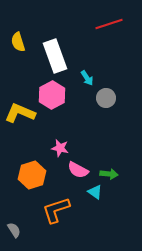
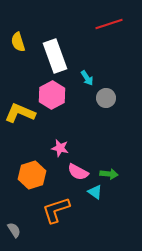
pink semicircle: moved 2 px down
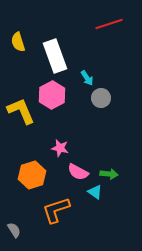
gray circle: moved 5 px left
yellow L-shape: moved 1 px right, 2 px up; rotated 44 degrees clockwise
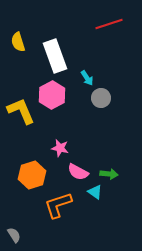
orange L-shape: moved 2 px right, 5 px up
gray semicircle: moved 5 px down
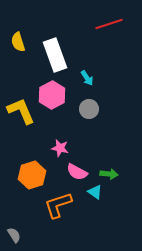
white rectangle: moved 1 px up
gray circle: moved 12 px left, 11 px down
pink semicircle: moved 1 px left
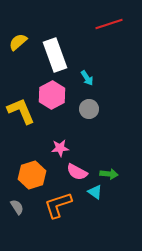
yellow semicircle: rotated 66 degrees clockwise
pink star: rotated 18 degrees counterclockwise
gray semicircle: moved 3 px right, 28 px up
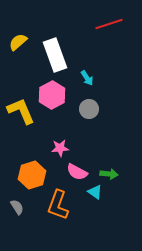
orange L-shape: rotated 52 degrees counterclockwise
